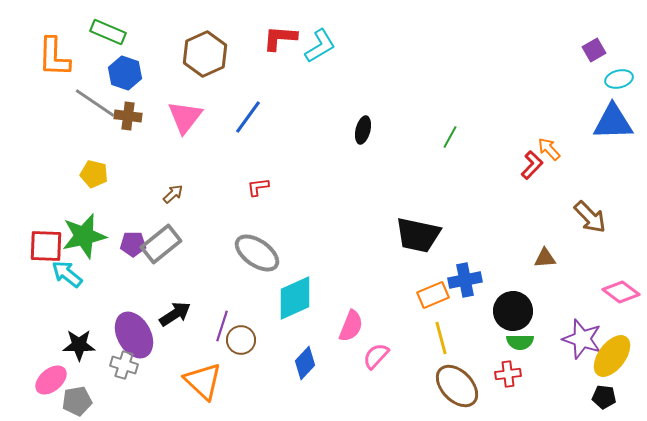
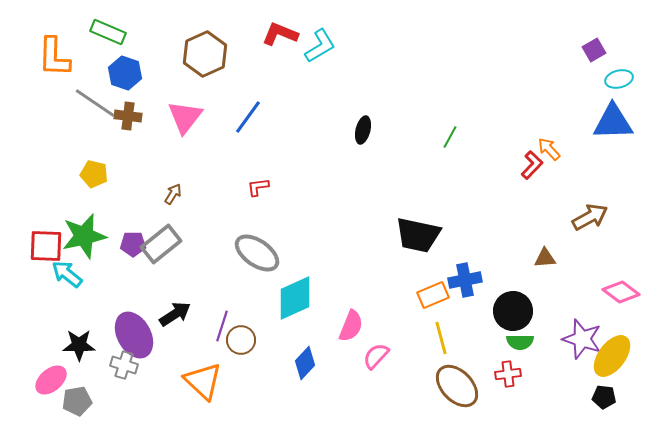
red L-shape at (280, 38): moved 4 px up; rotated 18 degrees clockwise
brown arrow at (173, 194): rotated 15 degrees counterclockwise
brown arrow at (590, 217): rotated 75 degrees counterclockwise
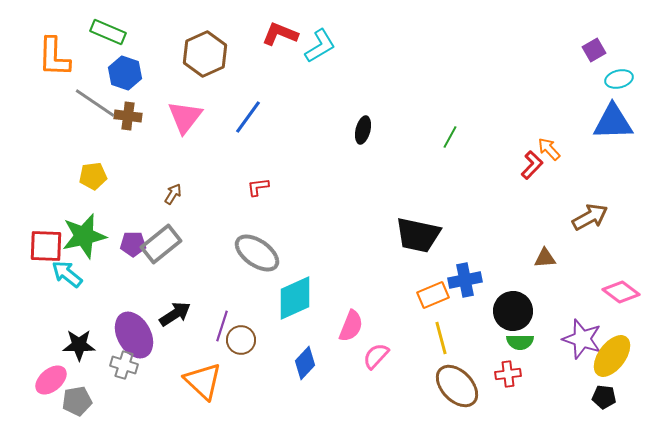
yellow pentagon at (94, 174): moved 1 px left, 2 px down; rotated 20 degrees counterclockwise
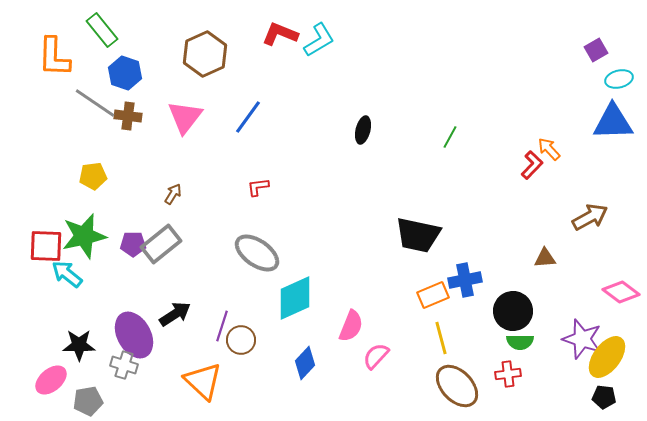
green rectangle at (108, 32): moved 6 px left, 2 px up; rotated 28 degrees clockwise
cyan L-shape at (320, 46): moved 1 px left, 6 px up
purple square at (594, 50): moved 2 px right
yellow ellipse at (612, 356): moved 5 px left, 1 px down
gray pentagon at (77, 401): moved 11 px right
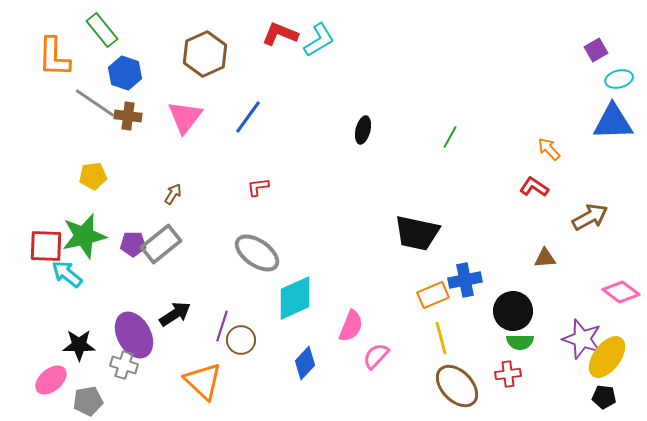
red L-shape at (532, 165): moved 2 px right, 22 px down; rotated 100 degrees counterclockwise
black trapezoid at (418, 235): moved 1 px left, 2 px up
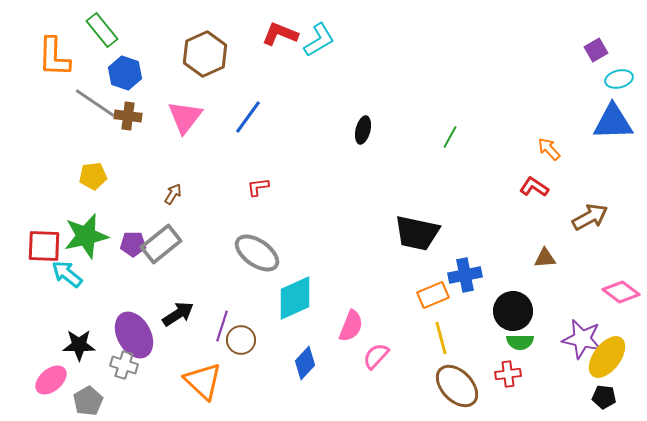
green star at (84, 236): moved 2 px right
red square at (46, 246): moved 2 px left
blue cross at (465, 280): moved 5 px up
black arrow at (175, 314): moved 3 px right
purple star at (582, 339): rotated 6 degrees counterclockwise
gray pentagon at (88, 401): rotated 20 degrees counterclockwise
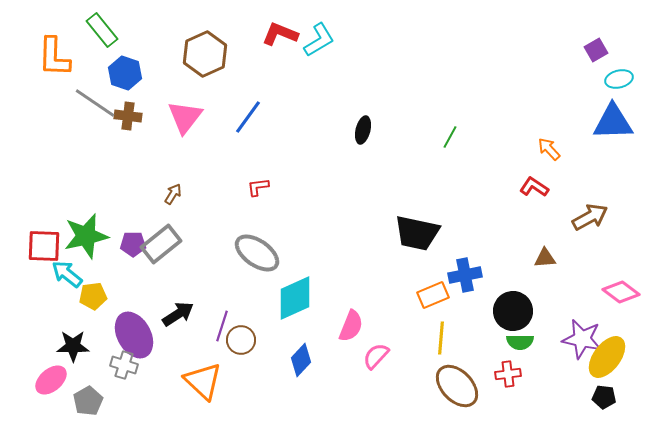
yellow pentagon at (93, 176): moved 120 px down
yellow line at (441, 338): rotated 20 degrees clockwise
black star at (79, 345): moved 6 px left, 1 px down
blue diamond at (305, 363): moved 4 px left, 3 px up
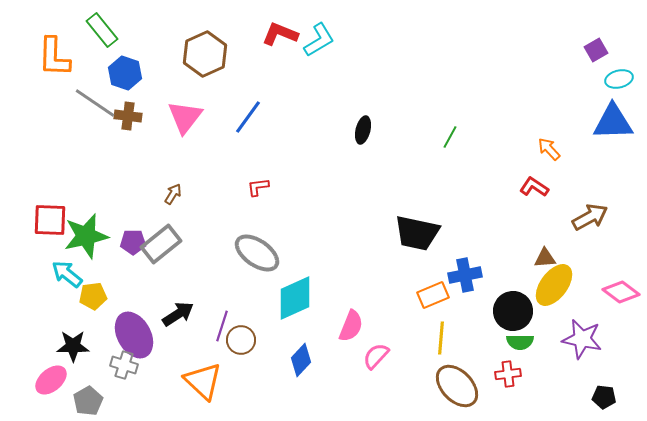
purple pentagon at (133, 244): moved 2 px up
red square at (44, 246): moved 6 px right, 26 px up
yellow ellipse at (607, 357): moved 53 px left, 72 px up
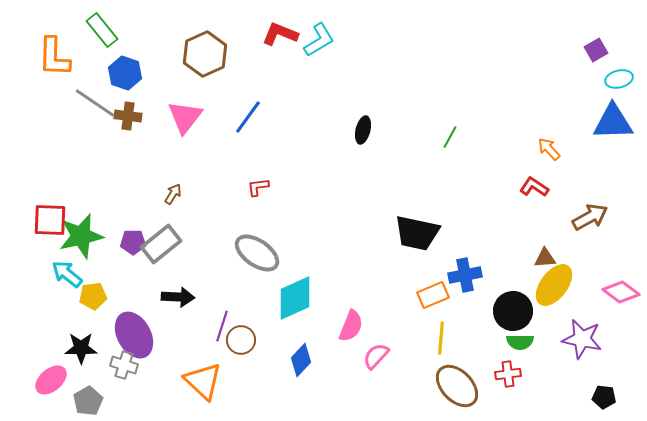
green star at (86, 236): moved 5 px left
black arrow at (178, 314): moved 17 px up; rotated 36 degrees clockwise
black star at (73, 346): moved 8 px right, 2 px down
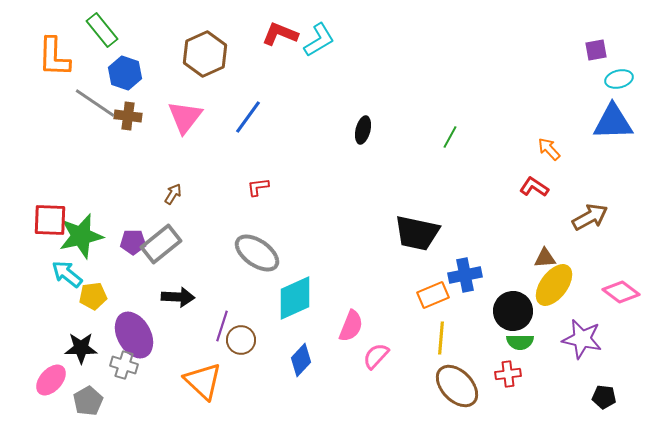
purple square at (596, 50): rotated 20 degrees clockwise
pink ellipse at (51, 380): rotated 8 degrees counterclockwise
